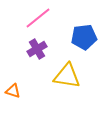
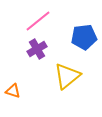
pink line: moved 3 px down
yellow triangle: rotated 48 degrees counterclockwise
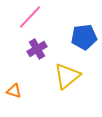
pink line: moved 8 px left, 4 px up; rotated 8 degrees counterclockwise
orange triangle: moved 1 px right
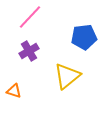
purple cross: moved 8 px left, 2 px down
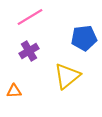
pink line: rotated 16 degrees clockwise
blue pentagon: moved 1 px down
orange triangle: rotated 21 degrees counterclockwise
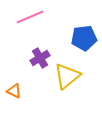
pink line: rotated 8 degrees clockwise
purple cross: moved 11 px right, 7 px down
orange triangle: rotated 28 degrees clockwise
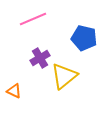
pink line: moved 3 px right, 2 px down
blue pentagon: rotated 20 degrees clockwise
yellow triangle: moved 3 px left
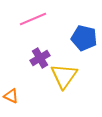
yellow triangle: rotated 16 degrees counterclockwise
orange triangle: moved 3 px left, 5 px down
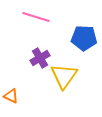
pink line: moved 3 px right, 2 px up; rotated 40 degrees clockwise
blue pentagon: rotated 10 degrees counterclockwise
